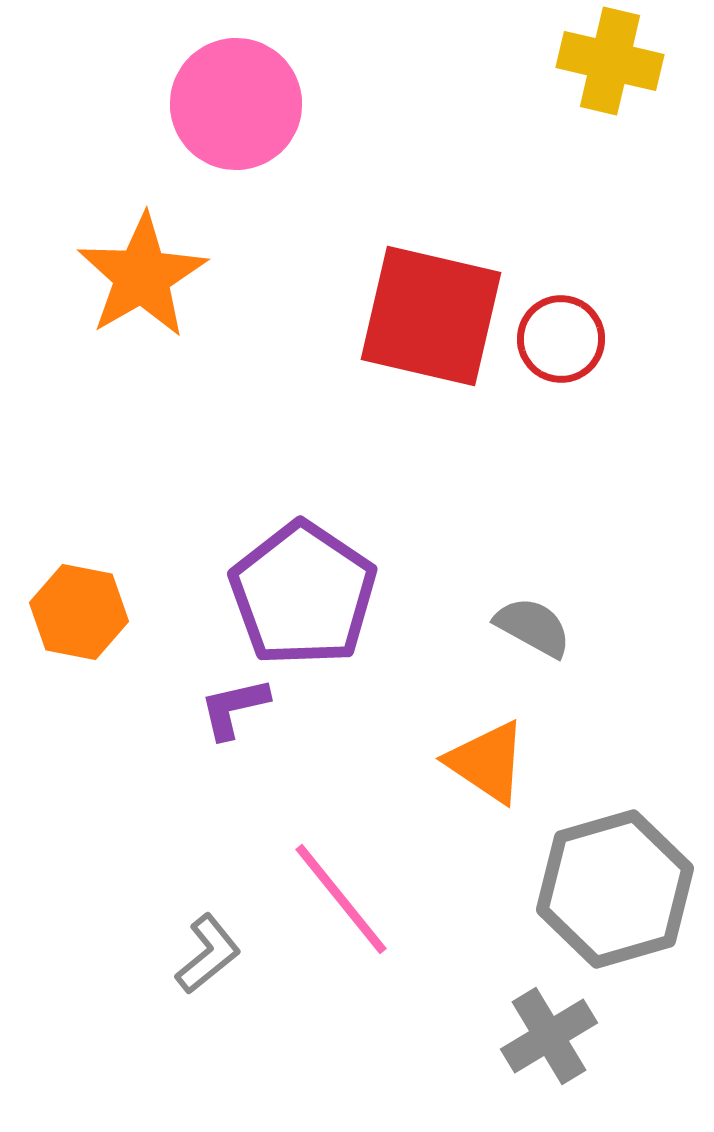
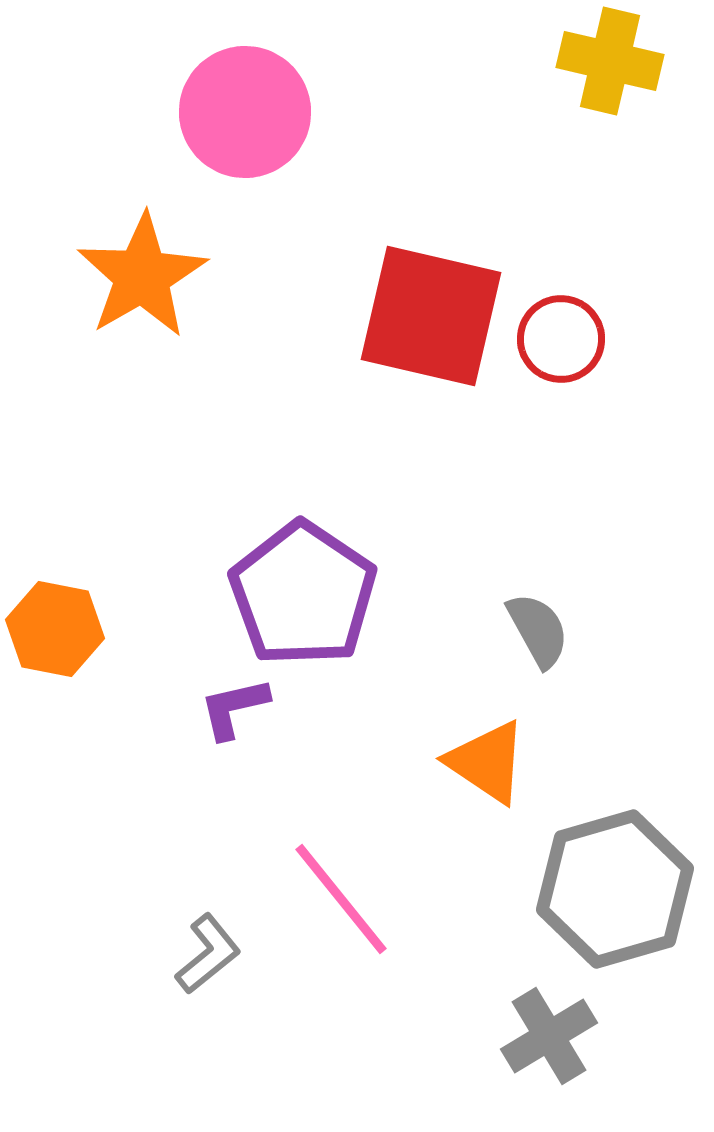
pink circle: moved 9 px right, 8 px down
orange hexagon: moved 24 px left, 17 px down
gray semicircle: moved 5 px right, 3 px down; rotated 32 degrees clockwise
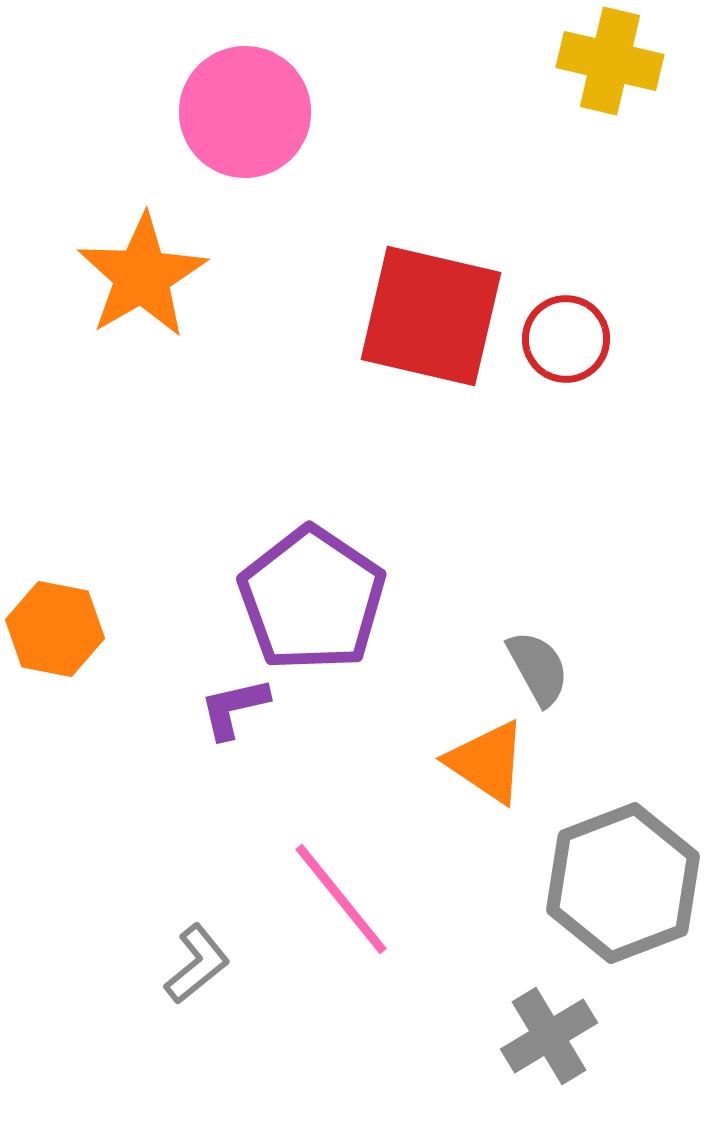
red circle: moved 5 px right
purple pentagon: moved 9 px right, 5 px down
gray semicircle: moved 38 px down
gray hexagon: moved 8 px right, 6 px up; rotated 5 degrees counterclockwise
gray L-shape: moved 11 px left, 10 px down
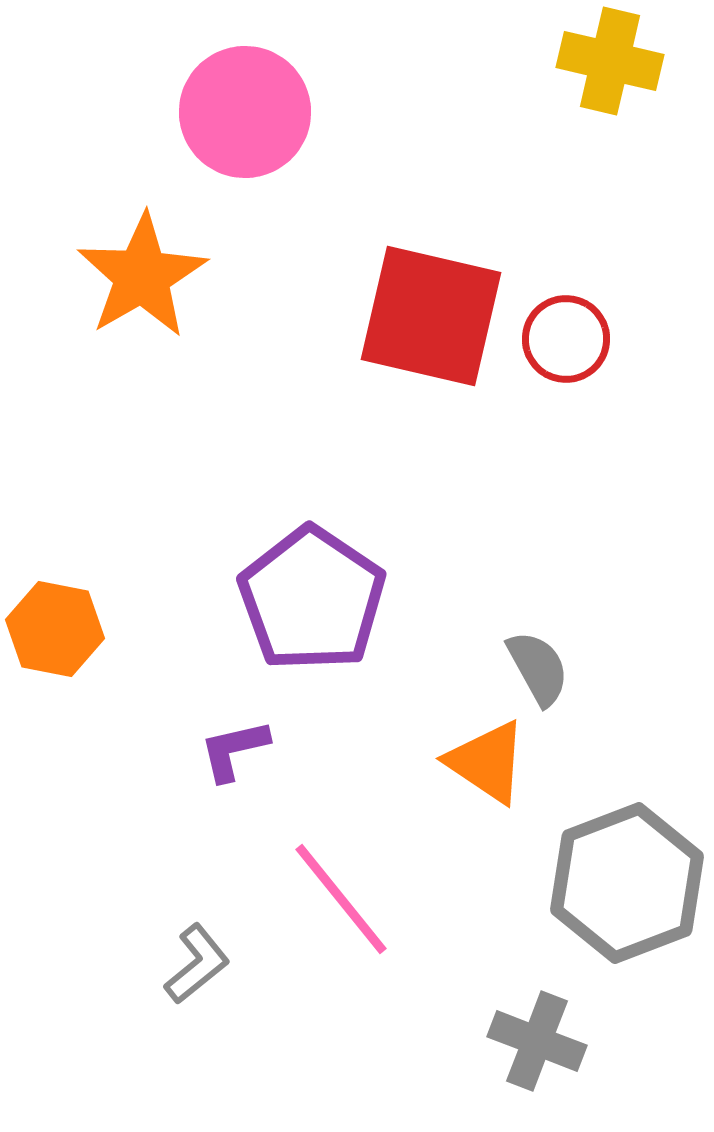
purple L-shape: moved 42 px down
gray hexagon: moved 4 px right
gray cross: moved 12 px left, 5 px down; rotated 38 degrees counterclockwise
